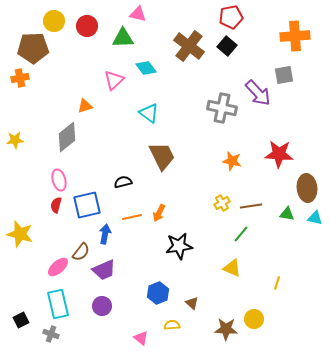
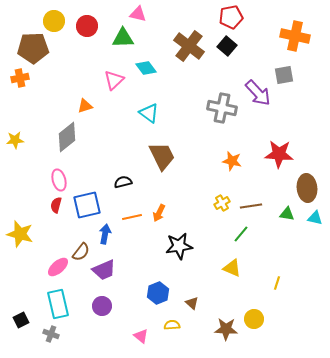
orange cross at (295, 36): rotated 16 degrees clockwise
pink triangle at (141, 338): moved 2 px up
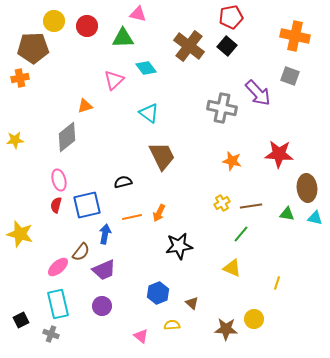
gray square at (284, 75): moved 6 px right, 1 px down; rotated 30 degrees clockwise
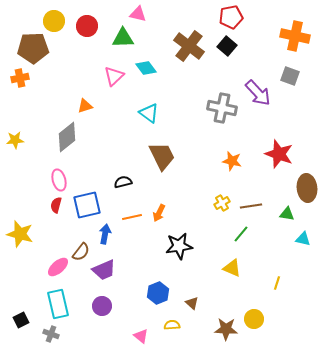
pink triangle at (114, 80): moved 4 px up
red star at (279, 154): rotated 16 degrees clockwise
cyan triangle at (315, 218): moved 12 px left, 21 px down
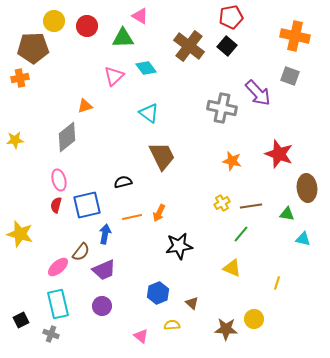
pink triangle at (138, 14): moved 2 px right, 2 px down; rotated 18 degrees clockwise
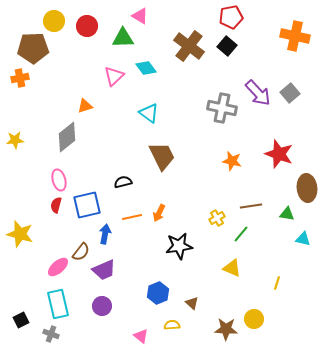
gray square at (290, 76): moved 17 px down; rotated 30 degrees clockwise
yellow cross at (222, 203): moved 5 px left, 15 px down
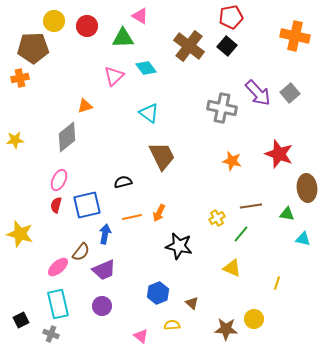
pink ellipse at (59, 180): rotated 40 degrees clockwise
black star at (179, 246): rotated 20 degrees clockwise
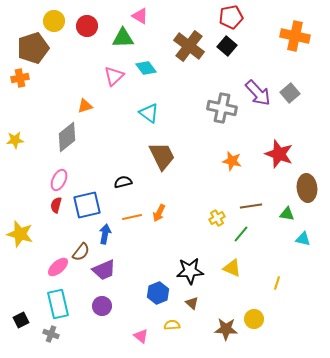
brown pentagon at (33, 48): rotated 16 degrees counterclockwise
black star at (179, 246): moved 11 px right, 25 px down; rotated 16 degrees counterclockwise
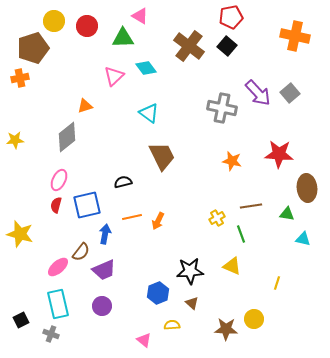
red star at (279, 154): rotated 16 degrees counterclockwise
orange arrow at (159, 213): moved 1 px left, 8 px down
green line at (241, 234): rotated 60 degrees counterclockwise
yellow triangle at (232, 268): moved 2 px up
pink triangle at (141, 336): moved 3 px right, 4 px down
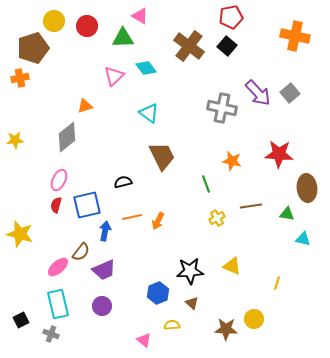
blue arrow at (105, 234): moved 3 px up
green line at (241, 234): moved 35 px left, 50 px up
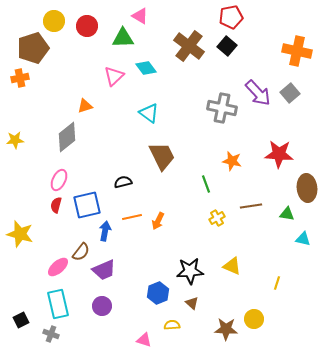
orange cross at (295, 36): moved 2 px right, 15 px down
pink triangle at (144, 340): rotated 21 degrees counterclockwise
